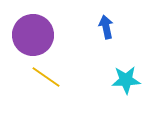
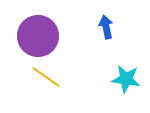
purple circle: moved 5 px right, 1 px down
cyan star: moved 1 px up; rotated 12 degrees clockwise
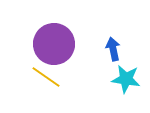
blue arrow: moved 7 px right, 22 px down
purple circle: moved 16 px right, 8 px down
